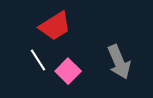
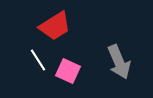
pink square: rotated 20 degrees counterclockwise
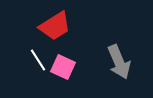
pink square: moved 5 px left, 4 px up
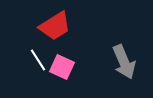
gray arrow: moved 5 px right
pink square: moved 1 px left
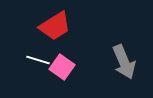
white line: rotated 40 degrees counterclockwise
pink square: rotated 10 degrees clockwise
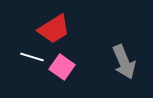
red trapezoid: moved 1 px left, 3 px down
white line: moved 6 px left, 3 px up
